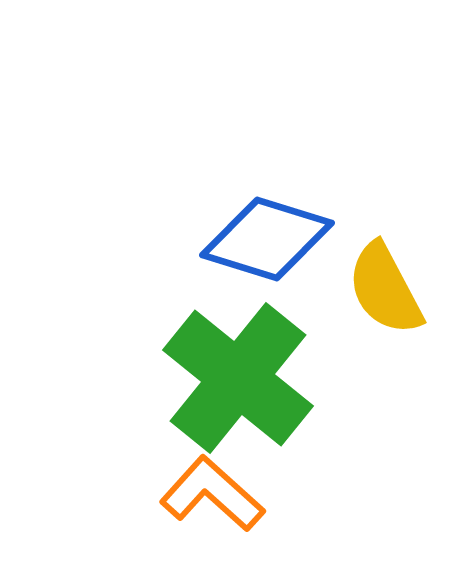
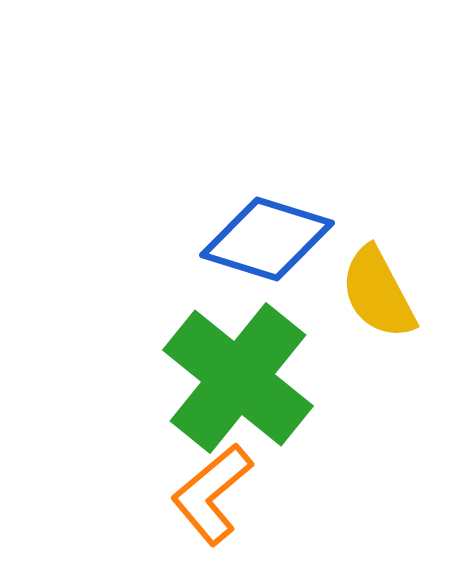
yellow semicircle: moved 7 px left, 4 px down
orange L-shape: rotated 82 degrees counterclockwise
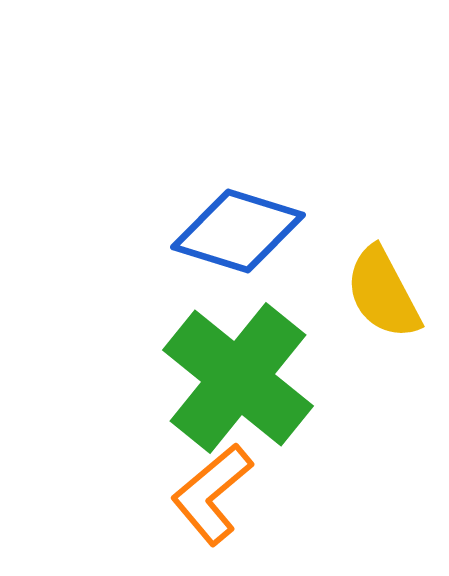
blue diamond: moved 29 px left, 8 px up
yellow semicircle: moved 5 px right
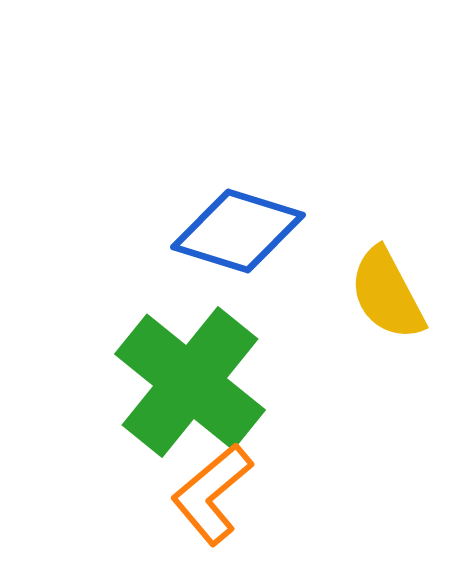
yellow semicircle: moved 4 px right, 1 px down
green cross: moved 48 px left, 4 px down
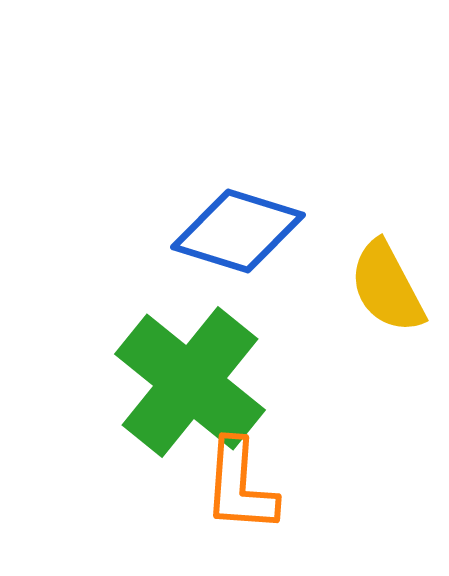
yellow semicircle: moved 7 px up
orange L-shape: moved 28 px right, 8 px up; rotated 46 degrees counterclockwise
